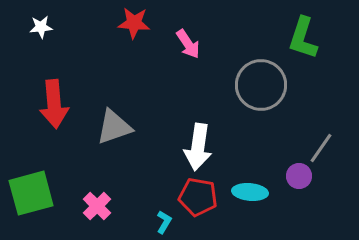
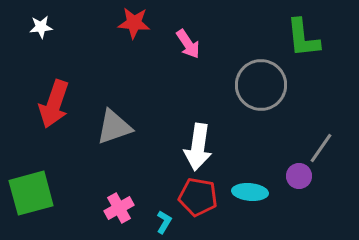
green L-shape: rotated 24 degrees counterclockwise
red arrow: rotated 24 degrees clockwise
pink cross: moved 22 px right, 2 px down; rotated 16 degrees clockwise
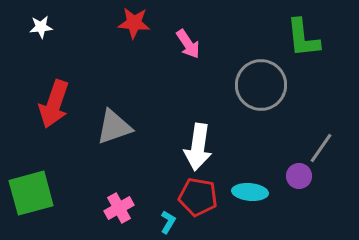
cyan L-shape: moved 4 px right
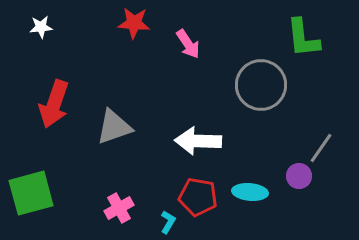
white arrow: moved 6 px up; rotated 84 degrees clockwise
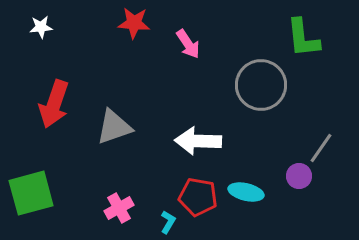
cyan ellipse: moved 4 px left; rotated 8 degrees clockwise
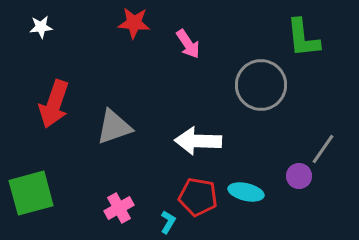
gray line: moved 2 px right, 1 px down
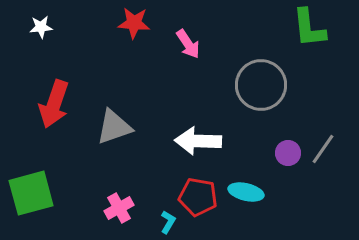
green L-shape: moved 6 px right, 10 px up
purple circle: moved 11 px left, 23 px up
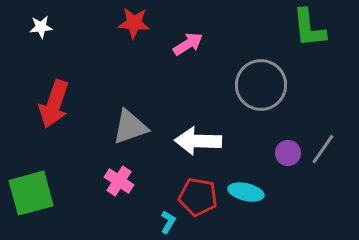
pink arrow: rotated 88 degrees counterclockwise
gray triangle: moved 16 px right
pink cross: moved 27 px up; rotated 28 degrees counterclockwise
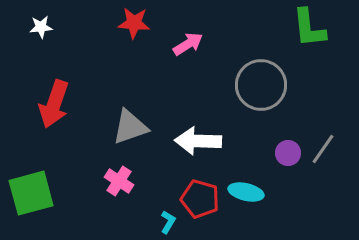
red pentagon: moved 2 px right, 2 px down; rotated 6 degrees clockwise
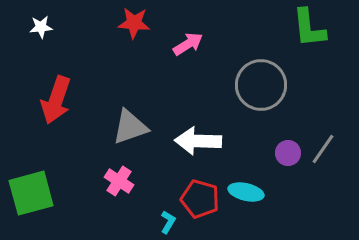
red arrow: moved 2 px right, 4 px up
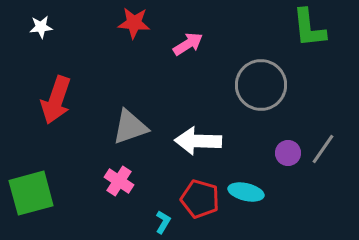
cyan L-shape: moved 5 px left
